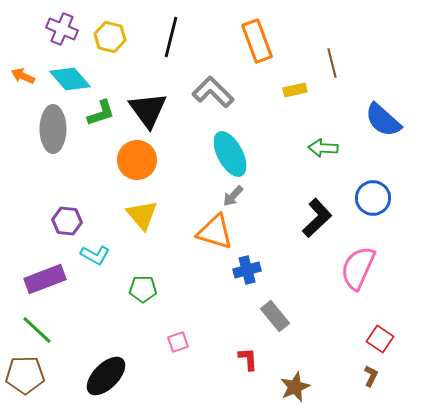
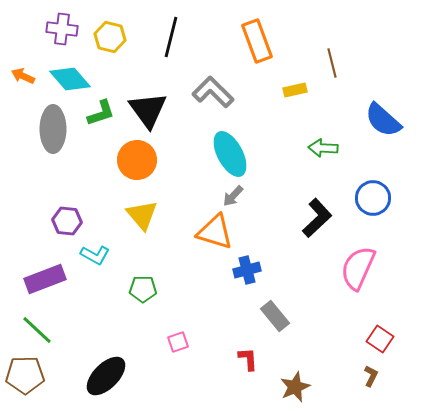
purple cross: rotated 16 degrees counterclockwise
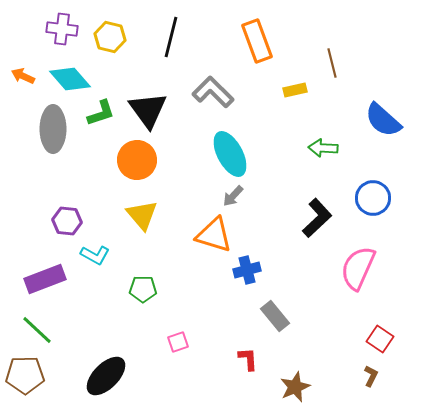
orange triangle: moved 1 px left, 3 px down
